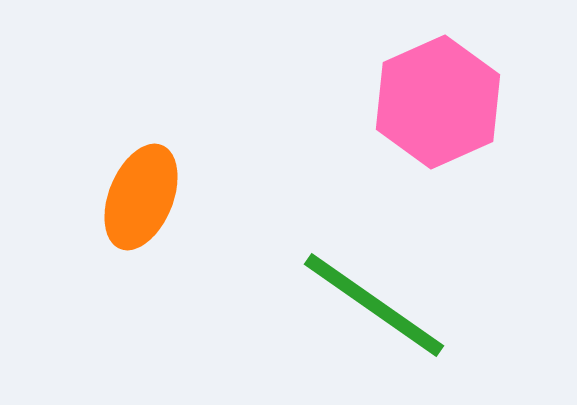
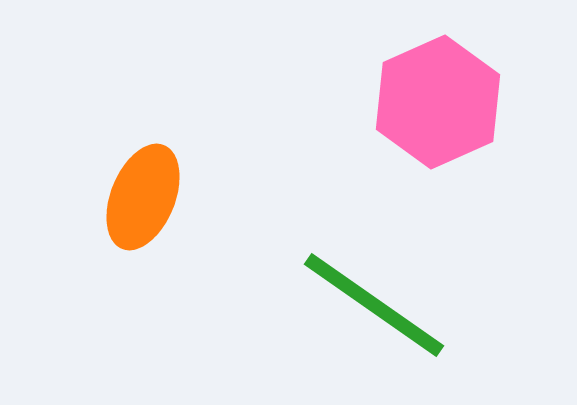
orange ellipse: moved 2 px right
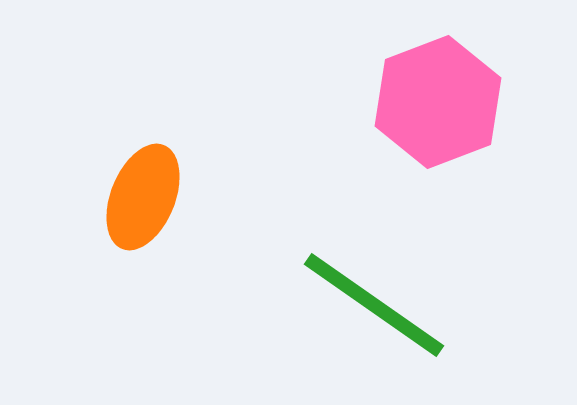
pink hexagon: rotated 3 degrees clockwise
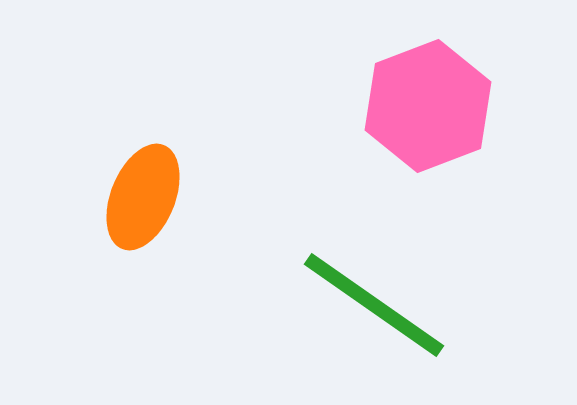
pink hexagon: moved 10 px left, 4 px down
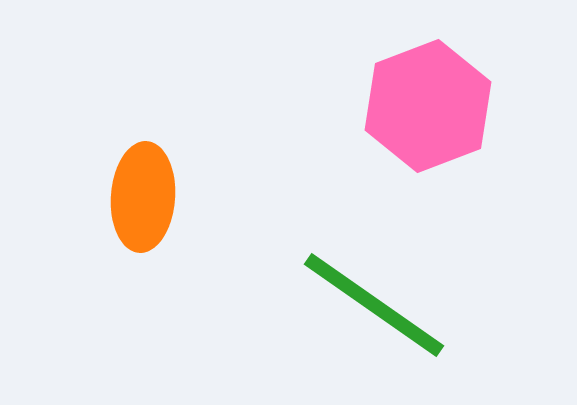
orange ellipse: rotated 18 degrees counterclockwise
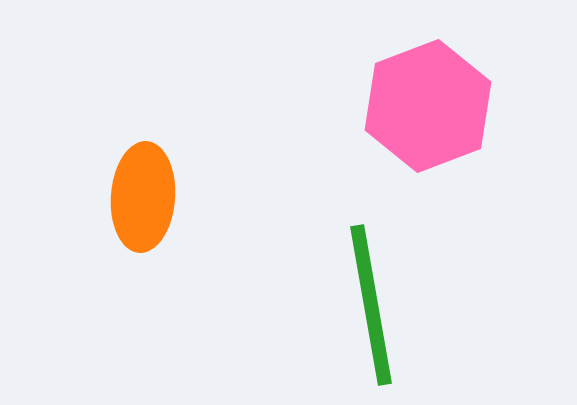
green line: moved 3 px left; rotated 45 degrees clockwise
